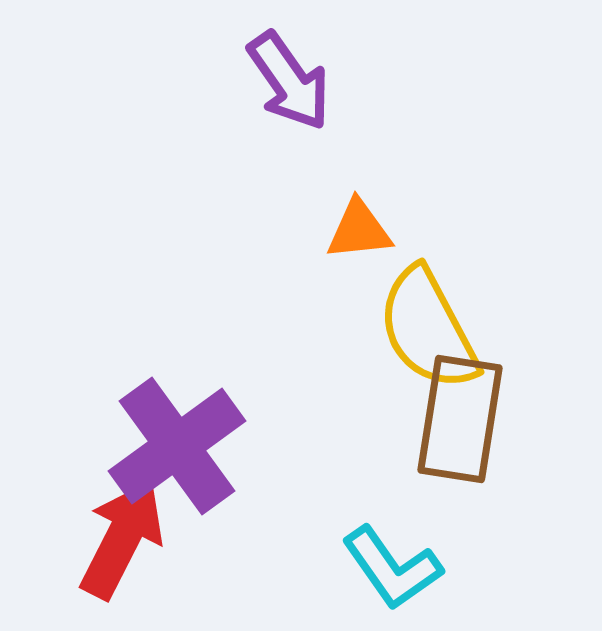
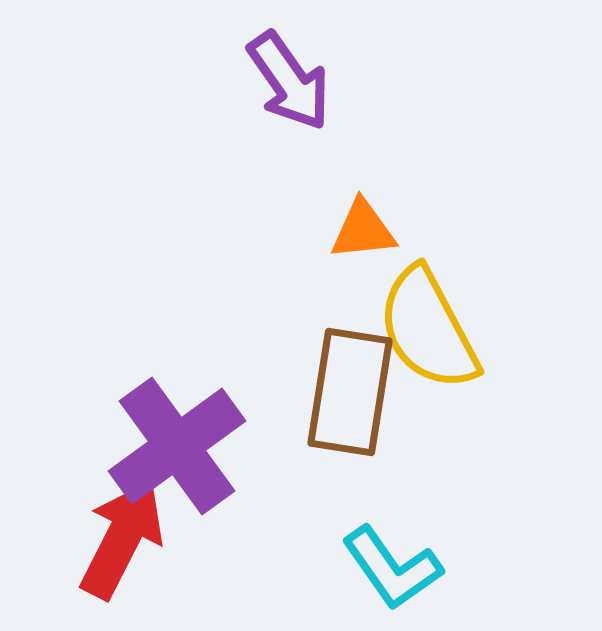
orange triangle: moved 4 px right
brown rectangle: moved 110 px left, 27 px up
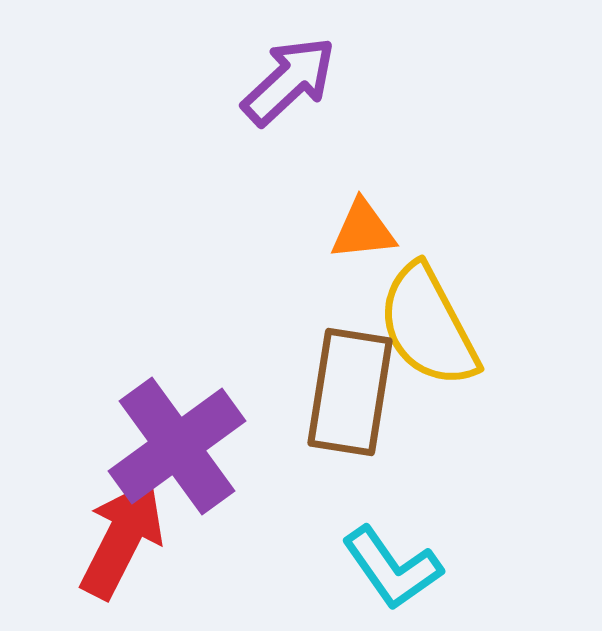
purple arrow: rotated 98 degrees counterclockwise
yellow semicircle: moved 3 px up
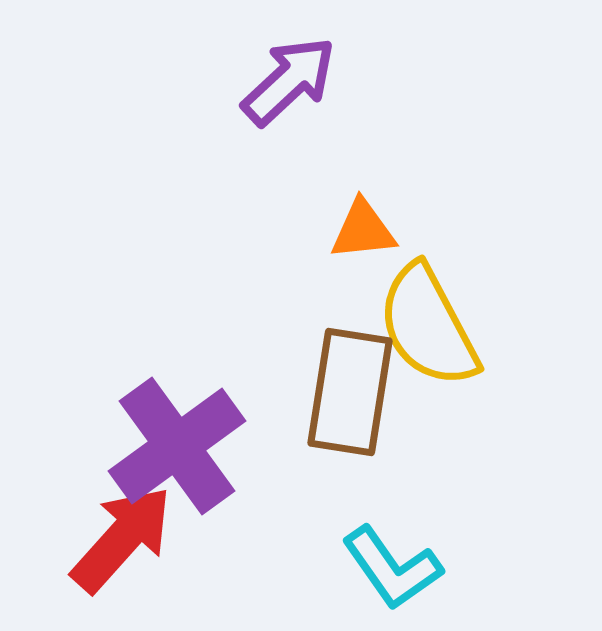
red arrow: rotated 15 degrees clockwise
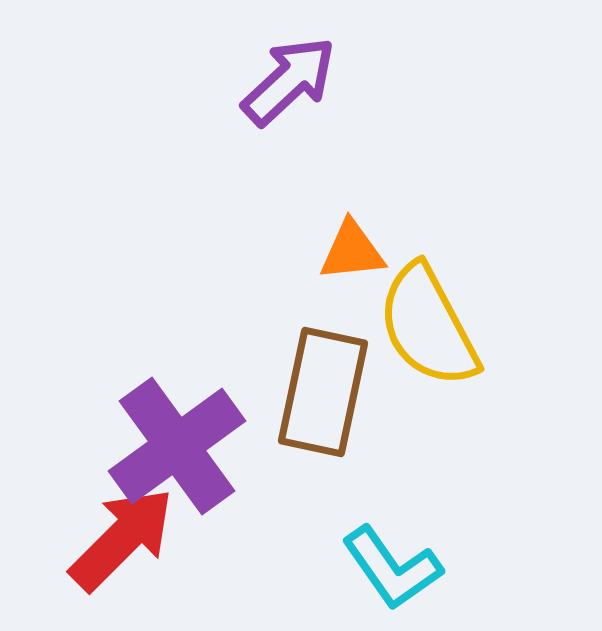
orange triangle: moved 11 px left, 21 px down
brown rectangle: moved 27 px left; rotated 3 degrees clockwise
red arrow: rotated 3 degrees clockwise
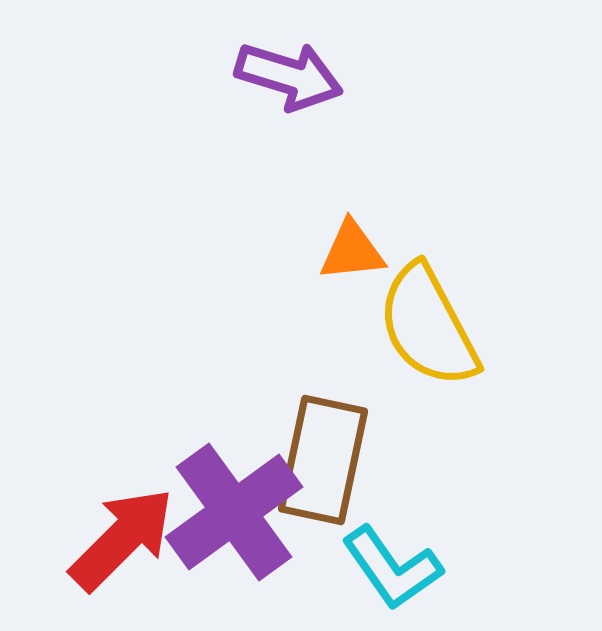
purple arrow: moved 5 px up; rotated 60 degrees clockwise
brown rectangle: moved 68 px down
purple cross: moved 57 px right, 66 px down
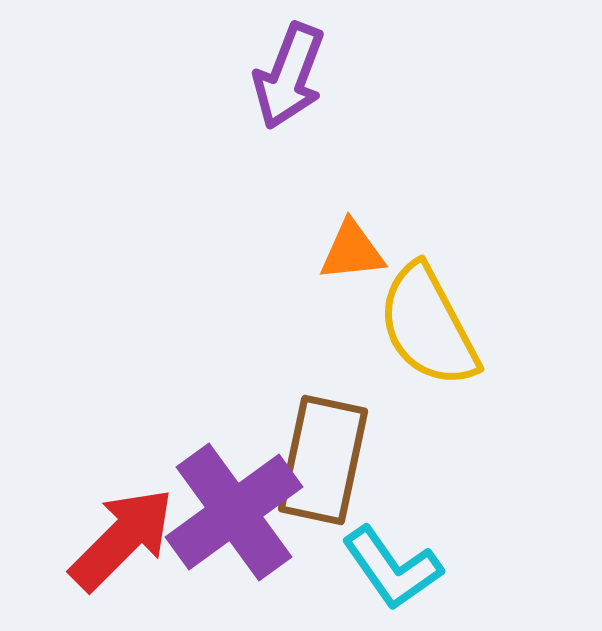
purple arrow: rotated 94 degrees clockwise
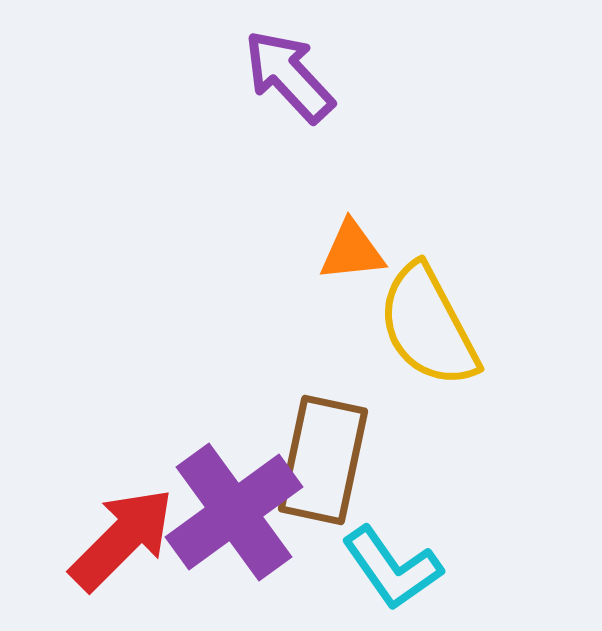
purple arrow: rotated 116 degrees clockwise
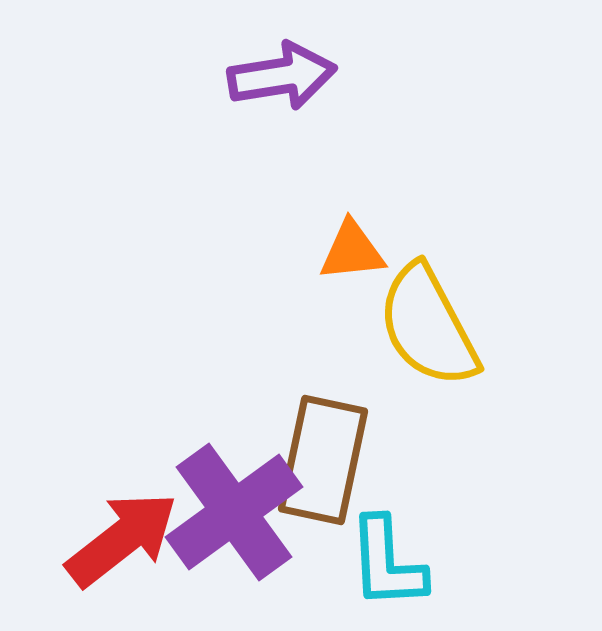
purple arrow: moved 7 px left; rotated 124 degrees clockwise
red arrow: rotated 7 degrees clockwise
cyan L-shape: moved 5 px left, 5 px up; rotated 32 degrees clockwise
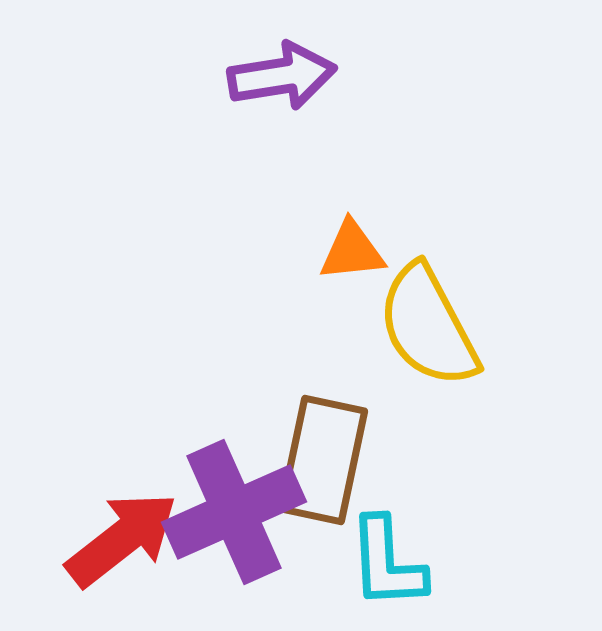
purple cross: rotated 12 degrees clockwise
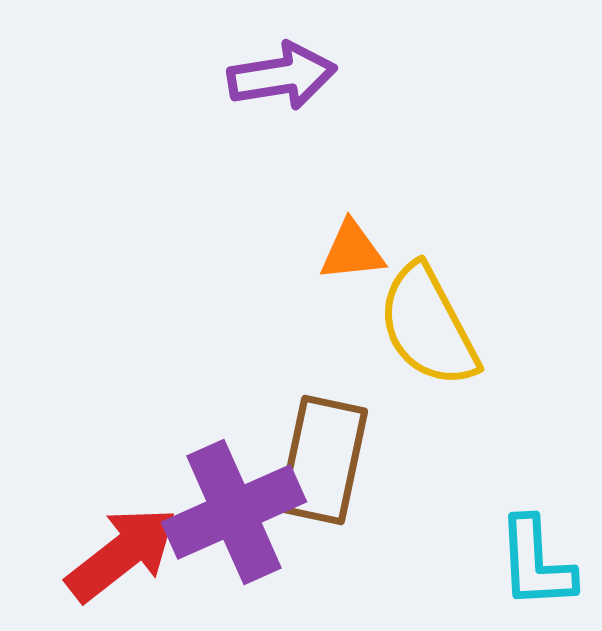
red arrow: moved 15 px down
cyan L-shape: moved 149 px right
